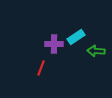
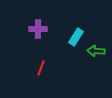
cyan rectangle: rotated 24 degrees counterclockwise
purple cross: moved 16 px left, 15 px up
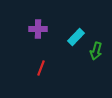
cyan rectangle: rotated 12 degrees clockwise
green arrow: rotated 78 degrees counterclockwise
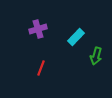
purple cross: rotated 18 degrees counterclockwise
green arrow: moved 5 px down
